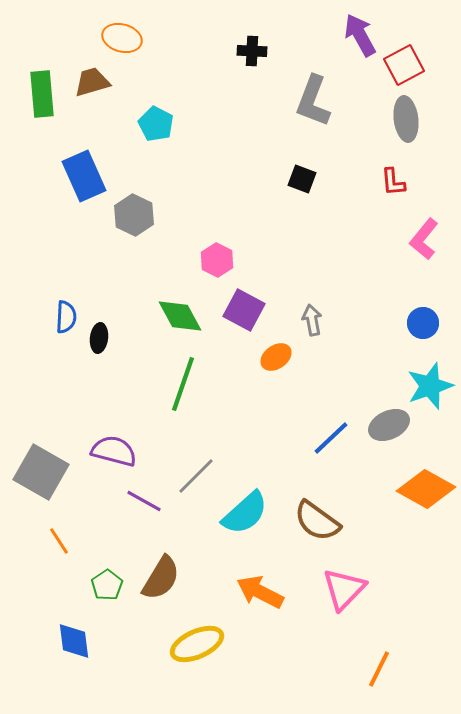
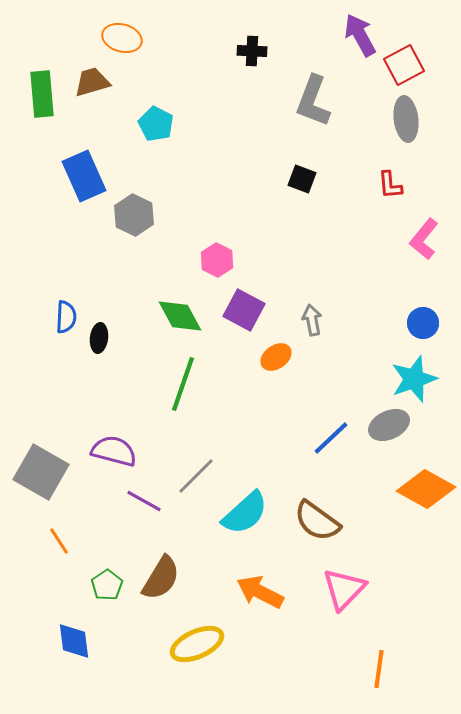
red L-shape at (393, 182): moved 3 px left, 3 px down
cyan star at (430, 386): moved 16 px left, 7 px up
orange line at (379, 669): rotated 18 degrees counterclockwise
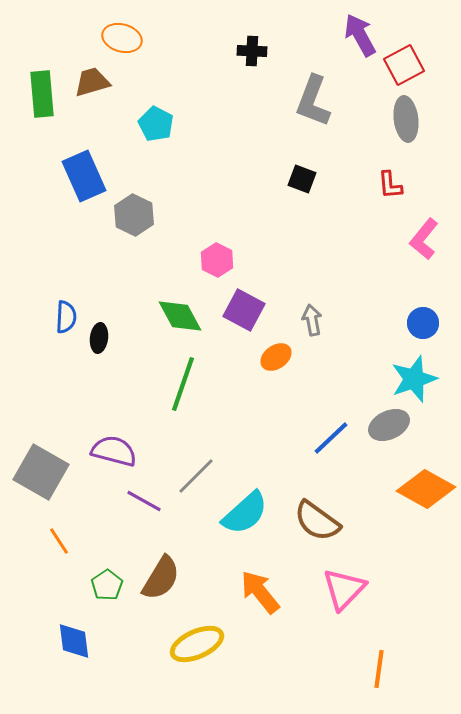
orange arrow at (260, 592): rotated 24 degrees clockwise
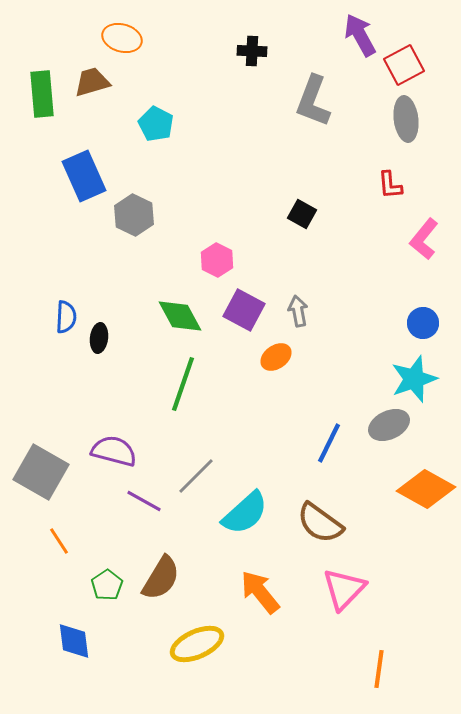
black square at (302, 179): moved 35 px down; rotated 8 degrees clockwise
gray arrow at (312, 320): moved 14 px left, 9 px up
blue line at (331, 438): moved 2 px left, 5 px down; rotated 21 degrees counterclockwise
brown semicircle at (317, 521): moved 3 px right, 2 px down
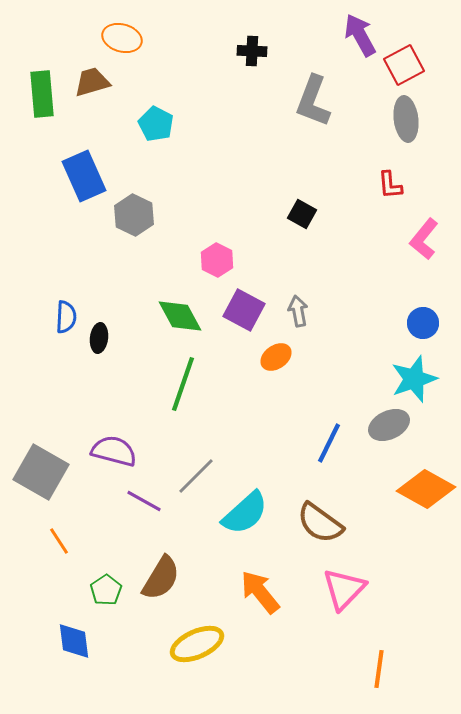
green pentagon at (107, 585): moved 1 px left, 5 px down
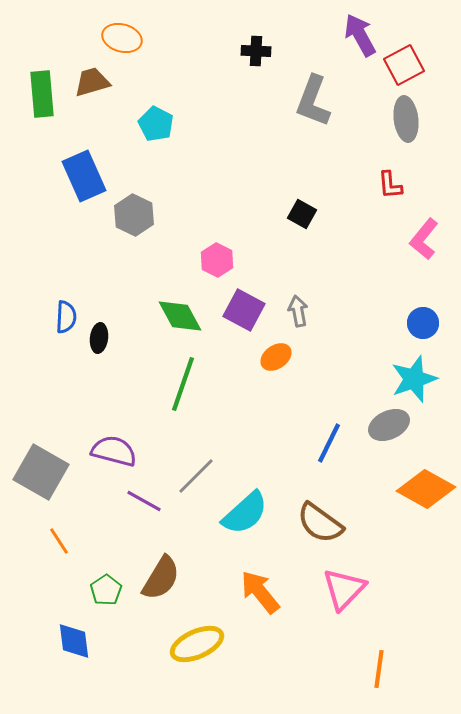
black cross at (252, 51): moved 4 px right
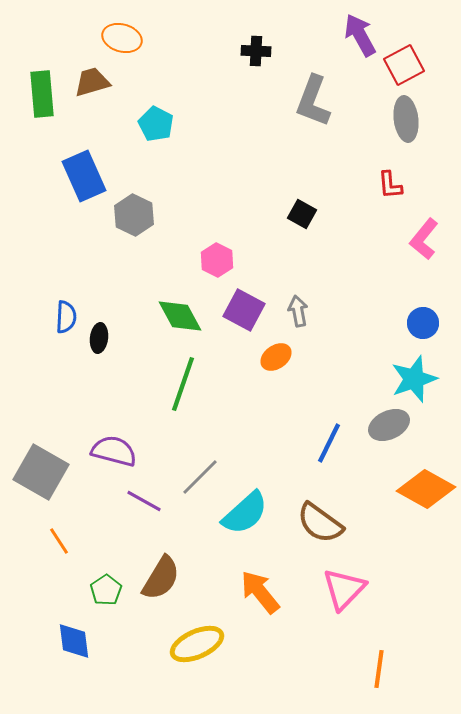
gray line at (196, 476): moved 4 px right, 1 px down
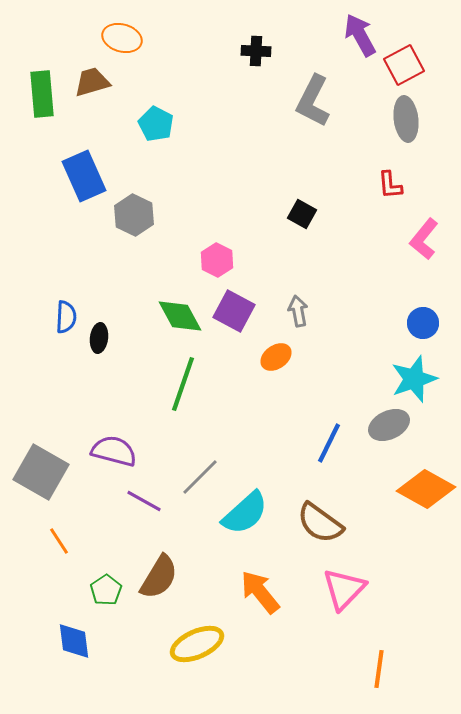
gray L-shape at (313, 101): rotated 6 degrees clockwise
purple square at (244, 310): moved 10 px left, 1 px down
brown semicircle at (161, 578): moved 2 px left, 1 px up
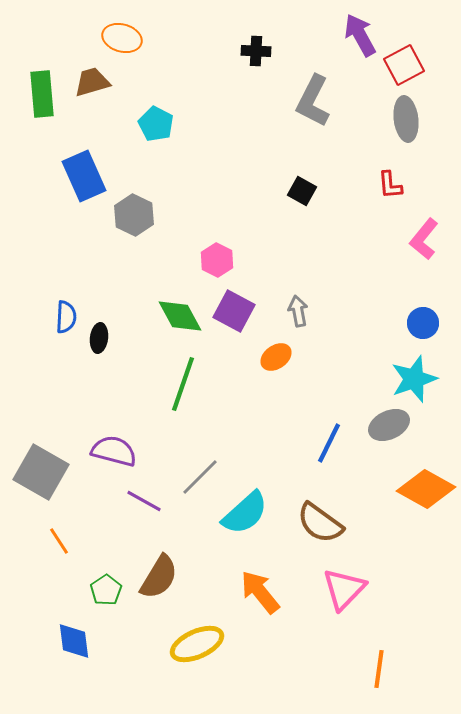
black square at (302, 214): moved 23 px up
